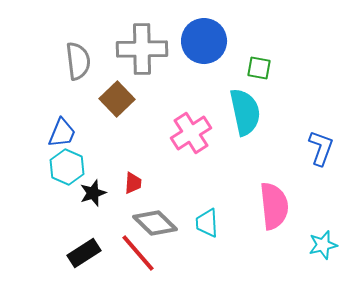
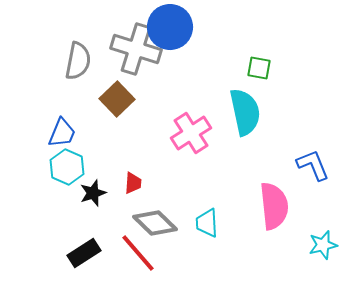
blue circle: moved 34 px left, 14 px up
gray cross: moved 6 px left; rotated 18 degrees clockwise
gray semicircle: rotated 18 degrees clockwise
blue L-shape: moved 8 px left, 17 px down; rotated 42 degrees counterclockwise
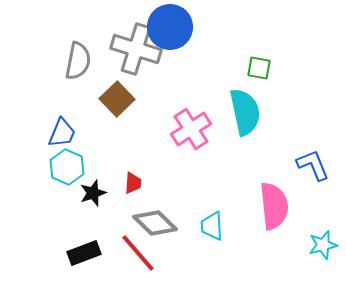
pink cross: moved 4 px up
cyan trapezoid: moved 5 px right, 3 px down
black rectangle: rotated 12 degrees clockwise
